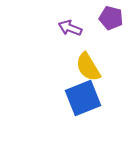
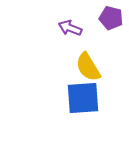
blue square: rotated 18 degrees clockwise
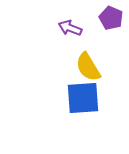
purple pentagon: rotated 10 degrees clockwise
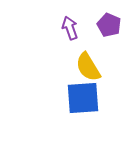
purple pentagon: moved 2 px left, 7 px down
purple arrow: rotated 50 degrees clockwise
